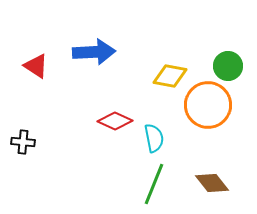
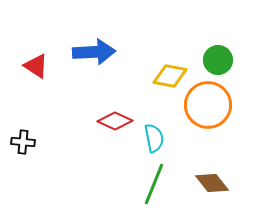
green circle: moved 10 px left, 6 px up
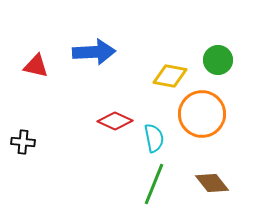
red triangle: rotated 20 degrees counterclockwise
orange circle: moved 6 px left, 9 px down
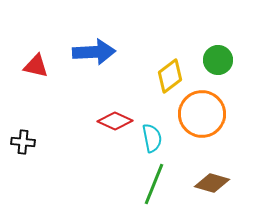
yellow diamond: rotated 48 degrees counterclockwise
cyan semicircle: moved 2 px left
brown diamond: rotated 36 degrees counterclockwise
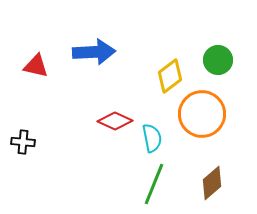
brown diamond: rotated 56 degrees counterclockwise
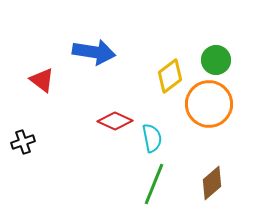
blue arrow: rotated 12 degrees clockwise
green circle: moved 2 px left
red triangle: moved 6 px right, 14 px down; rotated 24 degrees clockwise
orange circle: moved 7 px right, 10 px up
black cross: rotated 25 degrees counterclockwise
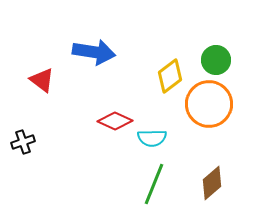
cyan semicircle: rotated 100 degrees clockwise
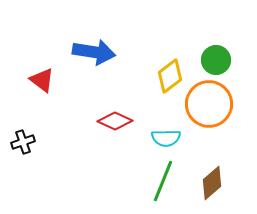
cyan semicircle: moved 14 px right
green line: moved 9 px right, 3 px up
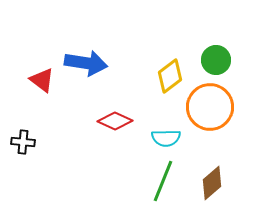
blue arrow: moved 8 px left, 11 px down
orange circle: moved 1 px right, 3 px down
black cross: rotated 25 degrees clockwise
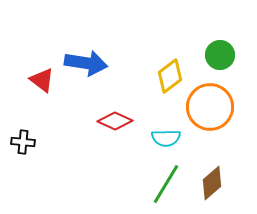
green circle: moved 4 px right, 5 px up
green line: moved 3 px right, 3 px down; rotated 9 degrees clockwise
